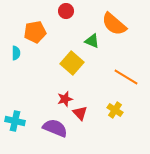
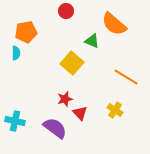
orange pentagon: moved 9 px left
purple semicircle: rotated 15 degrees clockwise
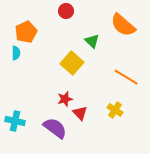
orange semicircle: moved 9 px right, 1 px down
orange pentagon: rotated 15 degrees counterclockwise
green triangle: rotated 21 degrees clockwise
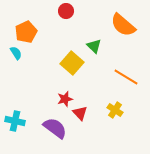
green triangle: moved 2 px right, 5 px down
cyan semicircle: rotated 32 degrees counterclockwise
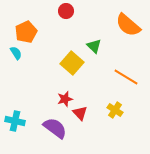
orange semicircle: moved 5 px right
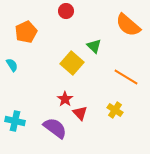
cyan semicircle: moved 4 px left, 12 px down
red star: rotated 21 degrees counterclockwise
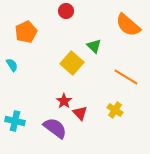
red star: moved 1 px left, 2 px down
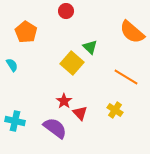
orange semicircle: moved 4 px right, 7 px down
orange pentagon: rotated 15 degrees counterclockwise
green triangle: moved 4 px left, 1 px down
